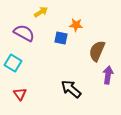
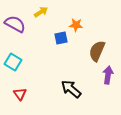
purple semicircle: moved 9 px left, 9 px up
blue square: rotated 24 degrees counterclockwise
cyan square: moved 1 px up
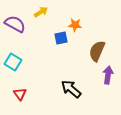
orange star: moved 1 px left
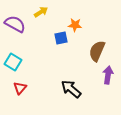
red triangle: moved 6 px up; rotated 16 degrees clockwise
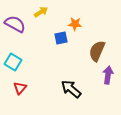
orange star: moved 1 px up
